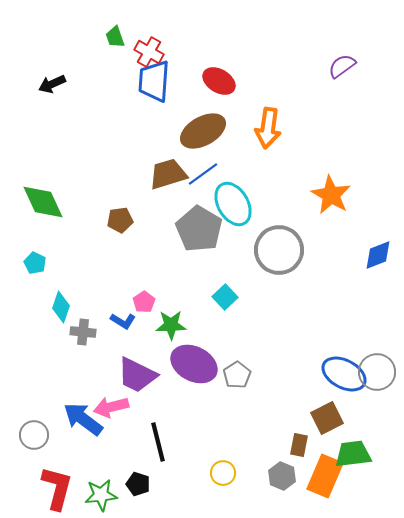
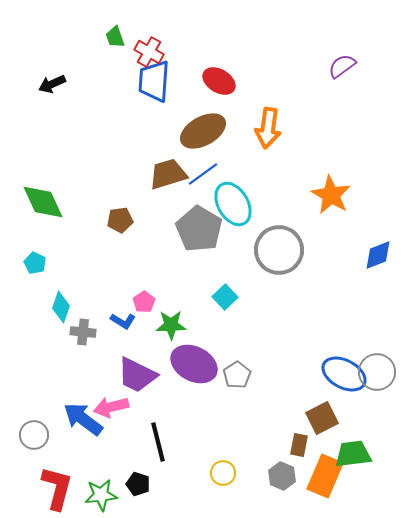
brown square at (327, 418): moved 5 px left
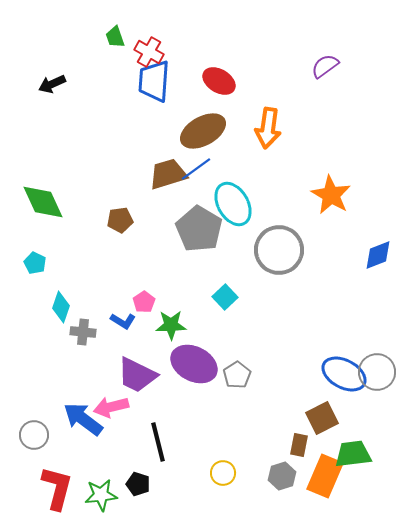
purple semicircle at (342, 66): moved 17 px left
blue line at (203, 174): moved 7 px left, 5 px up
gray hexagon at (282, 476): rotated 20 degrees clockwise
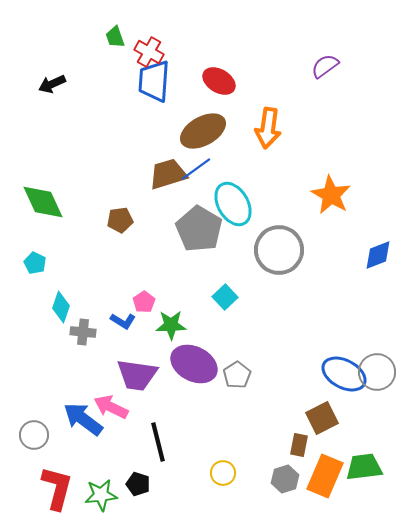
purple trapezoid at (137, 375): rotated 18 degrees counterclockwise
pink arrow at (111, 407): rotated 40 degrees clockwise
green trapezoid at (353, 454): moved 11 px right, 13 px down
gray hexagon at (282, 476): moved 3 px right, 3 px down
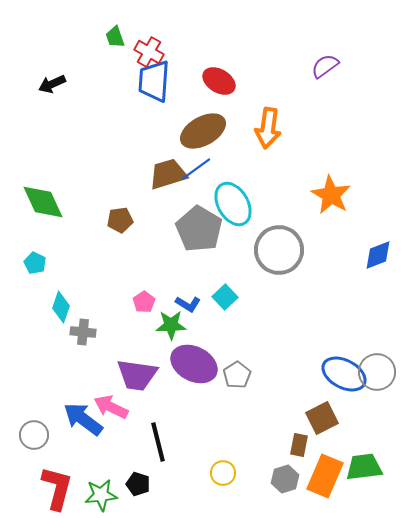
blue L-shape at (123, 321): moved 65 px right, 17 px up
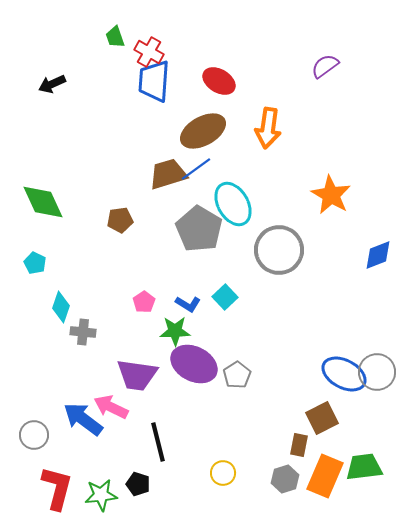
green star at (171, 325): moved 4 px right, 6 px down
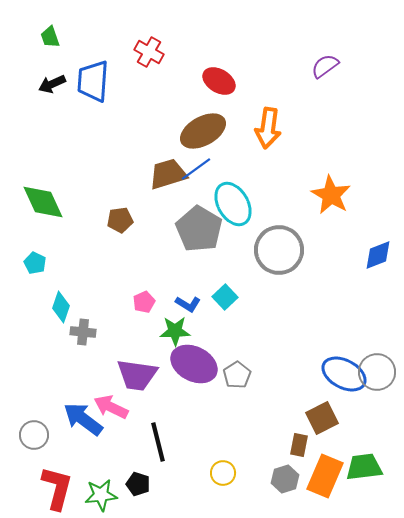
green trapezoid at (115, 37): moved 65 px left
blue trapezoid at (154, 81): moved 61 px left
pink pentagon at (144, 302): rotated 10 degrees clockwise
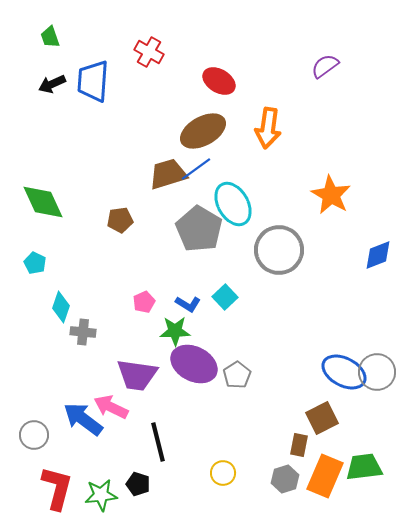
blue ellipse at (344, 374): moved 2 px up
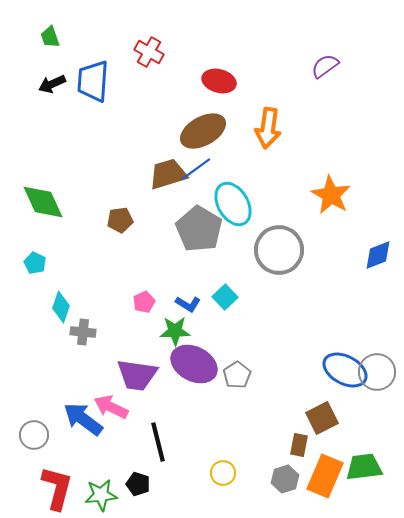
red ellipse at (219, 81): rotated 16 degrees counterclockwise
blue ellipse at (344, 372): moved 1 px right, 2 px up
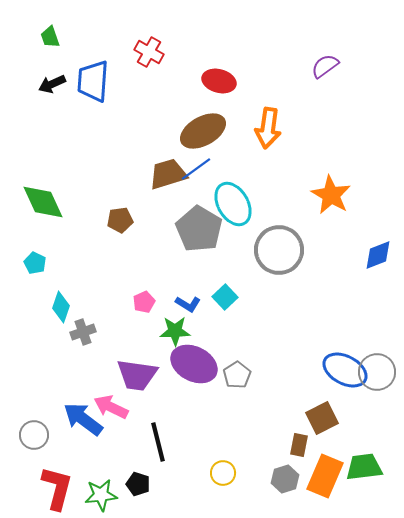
gray cross at (83, 332): rotated 25 degrees counterclockwise
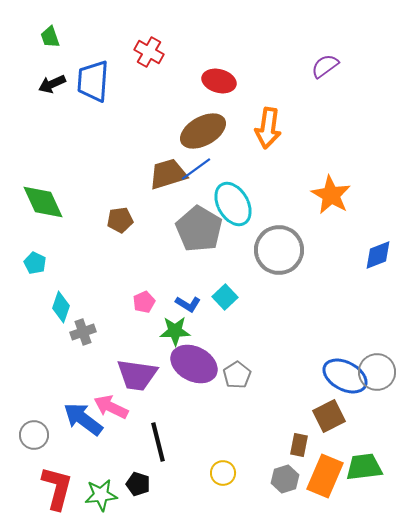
blue ellipse at (345, 370): moved 6 px down
brown square at (322, 418): moved 7 px right, 2 px up
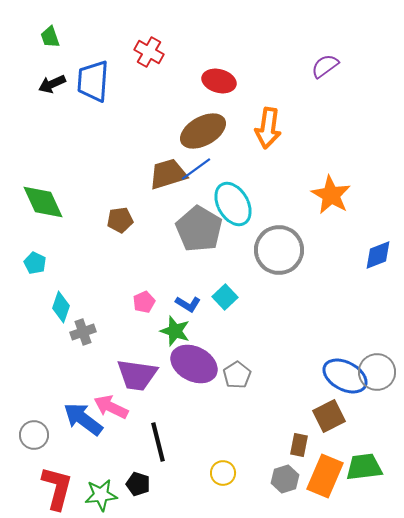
green star at (175, 331): rotated 20 degrees clockwise
